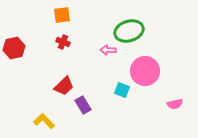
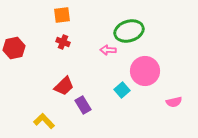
cyan square: rotated 28 degrees clockwise
pink semicircle: moved 1 px left, 2 px up
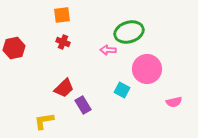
green ellipse: moved 1 px down
pink circle: moved 2 px right, 2 px up
red trapezoid: moved 2 px down
cyan square: rotated 21 degrees counterclockwise
yellow L-shape: rotated 55 degrees counterclockwise
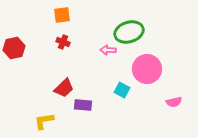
purple rectangle: rotated 54 degrees counterclockwise
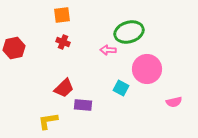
cyan square: moved 1 px left, 2 px up
yellow L-shape: moved 4 px right
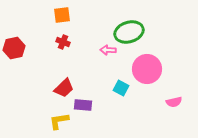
yellow L-shape: moved 11 px right
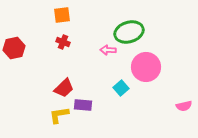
pink circle: moved 1 px left, 2 px up
cyan square: rotated 21 degrees clockwise
pink semicircle: moved 10 px right, 4 px down
yellow L-shape: moved 6 px up
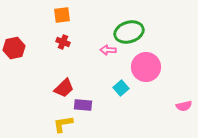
yellow L-shape: moved 4 px right, 9 px down
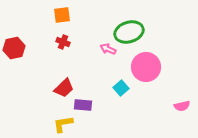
pink arrow: moved 1 px up; rotated 21 degrees clockwise
pink semicircle: moved 2 px left
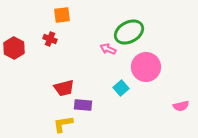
green ellipse: rotated 12 degrees counterclockwise
red cross: moved 13 px left, 3 px up
red hexagon: rotated 20 degrees counterclockwise
red trapezoid: rotated 30 degrees clockwise
pink semicircle: moved 1 px left
